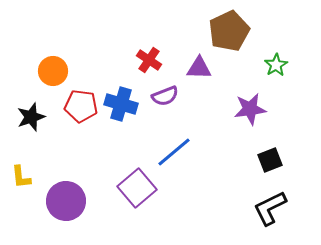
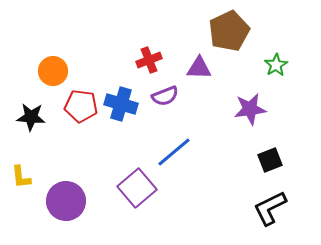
red cross: rotated 35 degrees clockwise
black star: rotated 24 degrees clockwise
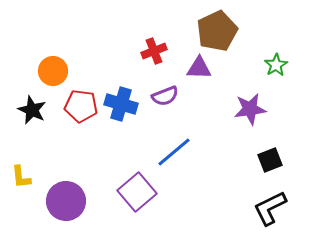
brown pentagon: moved 12 px left
red cross: moved 5 px right, 9 px up
black star: moved 1 px right, 7 px up; rotated 20 degrees clockwise
purple square: moved 4 px down
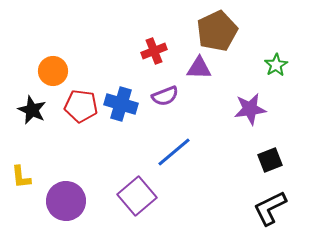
purple square: moved 4 px down
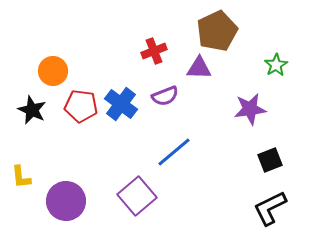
blue cross: rotated 20 degrees clockwise
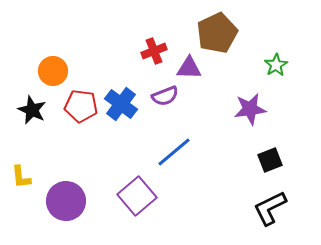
brown pentagon: moved 2 px down
purple triangle: moved 10 px left
